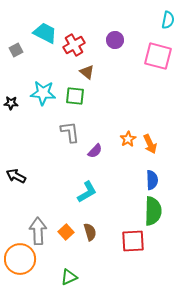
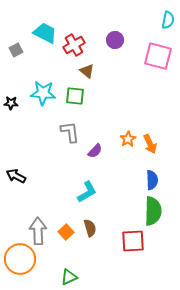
brown triangle: moved 1 px up
brown semicircle: moved 4 px up
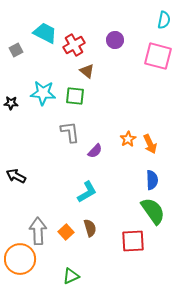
cyan semicircle: moved 4 px left
green semicircle: rotated 36 degrees counterclockwise
green triangle: moved 2 px right, 1 px up
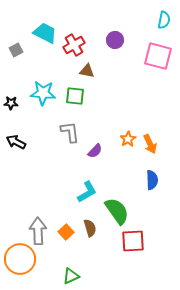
brown triangle: rotated 28 degrees counterclockwise
black arrow: moved 34 px up
green semicircle: moved 36 px left
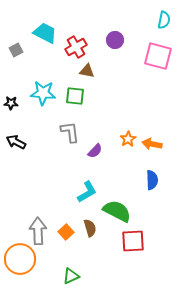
red cross: moved 2 px right, 2 px down
orange arrow: moved 2 px right; rotated 126 degrees clockwise
green semicircle: rotated 28 degrees counterclockwise
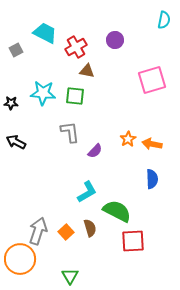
pink square: moved 6 px left, 24 px down; rotated 32 degrees counterclockwise
blue semicircle: moved 1 px up
gray arrow: rotated 20 degrees clockwise
green triangle: moved 1 px left; rotated 36 degrees counterclockwise
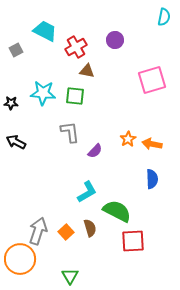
cyan semicircle: moved 3 px up
cyan trapezoid: moved 2 px up
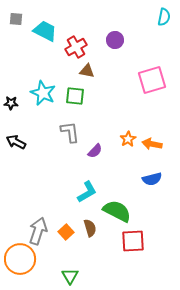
gray square: moved 31 px up; rotated 32 degrees clockwise
cyan star: rotated 20 degrees clockwise
blue semicircle: rotated 78 degrees clockwise
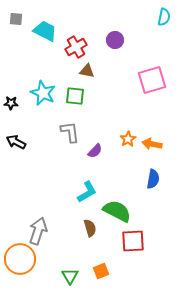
blue semicircle: moved 1 px right; rotated 66 degrees counterclockwise
orange square: moved 35 px right, 39 px down; rotated 21 degrees clockwise
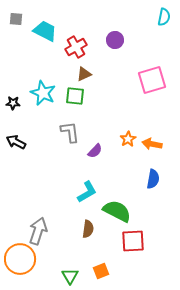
brown triangle: moved 3 px left, 3 px down; rotated 35 degrees counterclockwise
black star: moved 2 px right
brown semicircle: moved 2 px left, 1 px down; rotated 24 degrees clockwise
